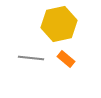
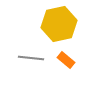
orange rectangle: moved 1 px down
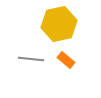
gray line: moved 1 px down
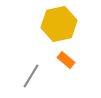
gray line: moved 17 px down; rotated 65 degrees counterclockwise
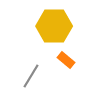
yellow hexagon: moved 5 px left, 2 px down; rotated 12 degrees clockwise
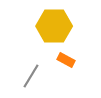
orange rectangle: rotated 12 degrees counterclockwise
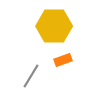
orange rectangle: moved 3 px left; rotated 48 degrees counterclockwise
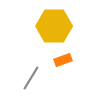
gray line: moved 2 px down
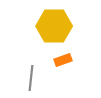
gray line: rotated 25 degrees counterclockwise
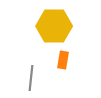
orange rectangle: rotated 60 degrees counterclockwise
